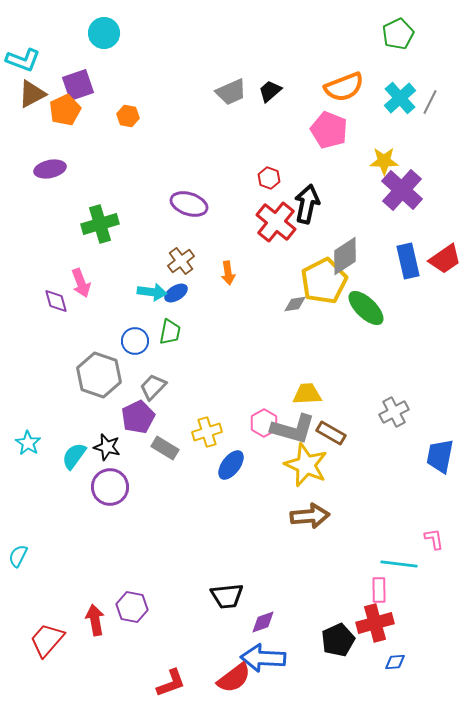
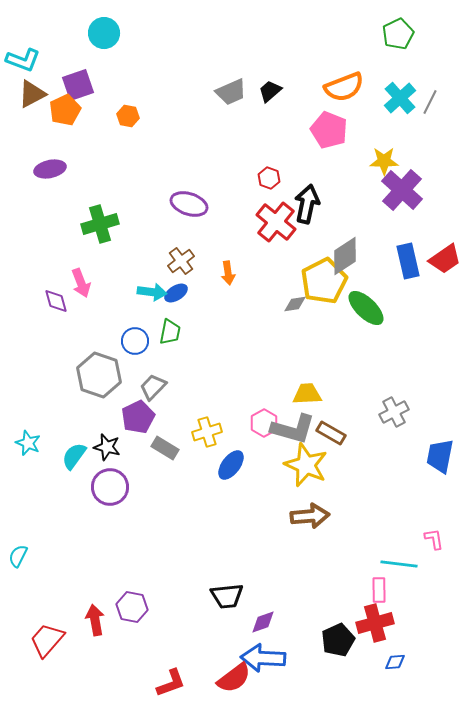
cyan star at (28, 443): rotated 10 degrees counterclockwise
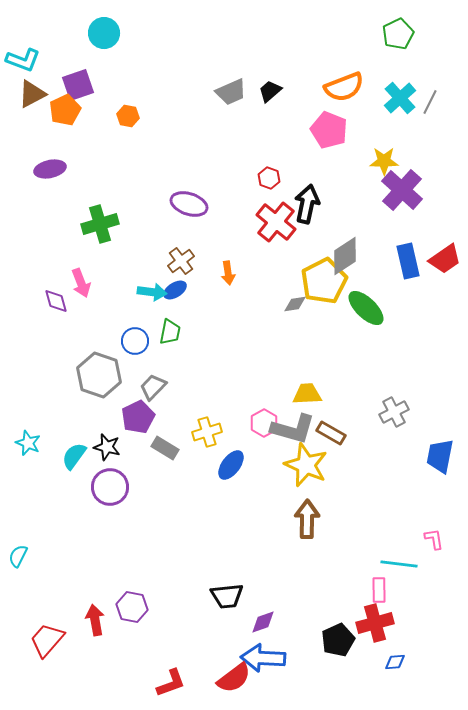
blue ellipse at (176, 293): moved 1 px left, 3 px up
brown arrow at (310, 516): moved 3 px left, 3 px down; rotated 84 degrees counterclockwise
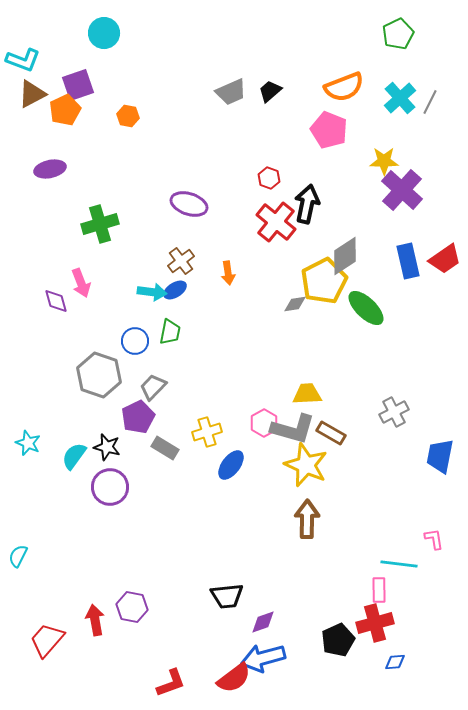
blue arrow at (263, 658): rotated 18 degrees counterclockwise
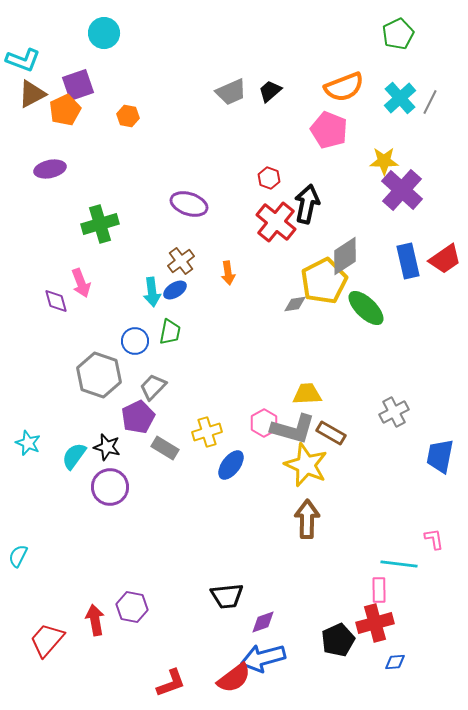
cyan arrow at (152, 292): rotated 76 degrees clockwise
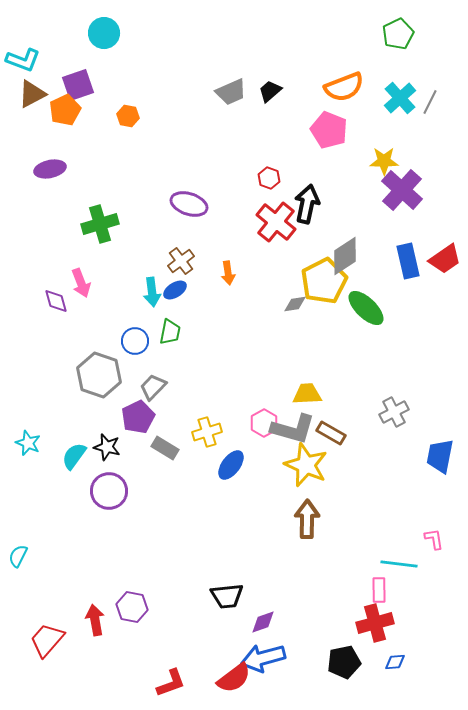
purple circle at (110, 487): moved 1 px left, 4 px down
black pentagon at (338, 640): moved 6 px right, 22 px down; rotated 12 degrees clockwise
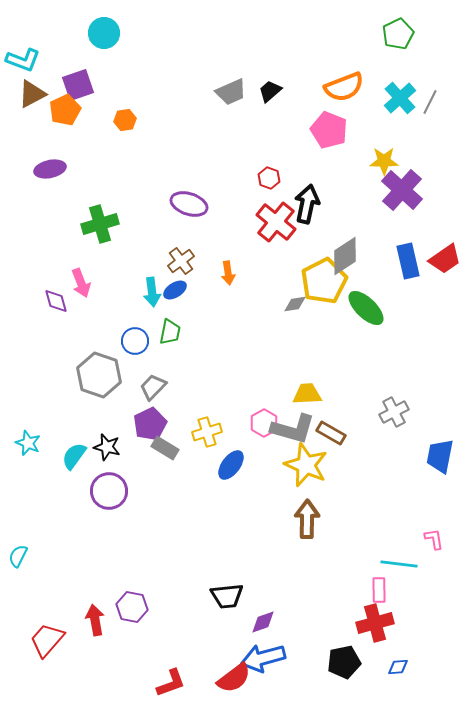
orange hexagon at (128, 116): moved 3 px left, 4 px down; rotated 20 degrees counterclockwise
purple pentagon at (138, 417): moved 12 px right, 7 px down
blue diamond at (395, 662): moved 3 px right, 5 px down
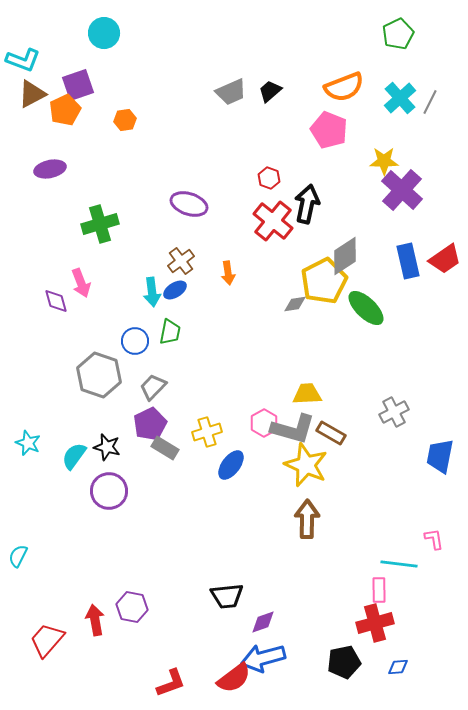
red cross at (276, 222): moved 3 px left, 1 px up
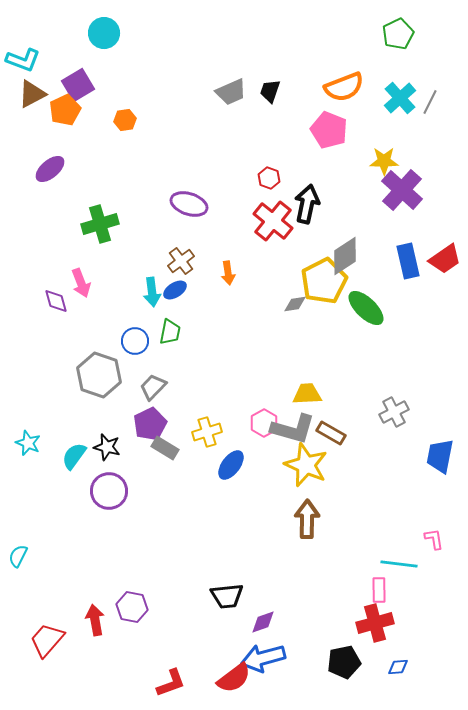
purple square at (78, 85): rotated 12 degrees counterclockwise
black trapezoid at (270, 91): rotated 30 degrees counterclockwise
purple ellipse at (50, 169): rotated 28 degrees counterclockwise
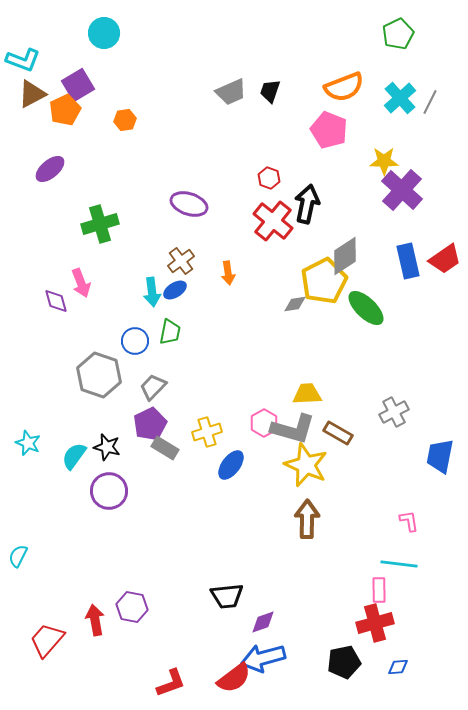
brown rectangle at (331, 433): moved 7 px right
pink L-shape at (434, 539): moved 25 px left, 18 px up
